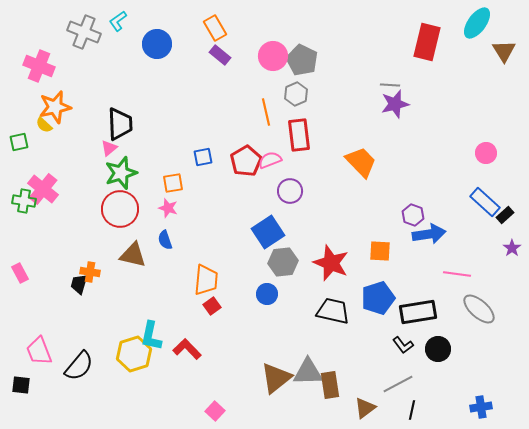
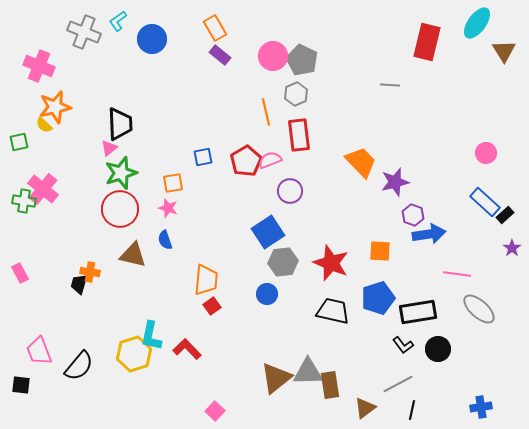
blue circle at (157, 44): moved 5 px left, 5 px up
purple star at (395, 104): moved 78 px down
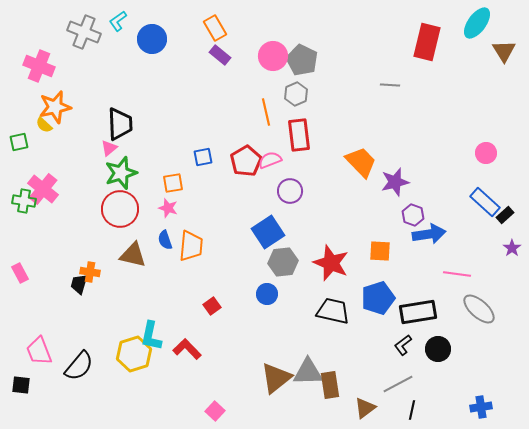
orange trapezoid at (206, 280): moved 15 px left, 34 px up
black L-shape at (403, 345): rotated 90 degrees clockwise
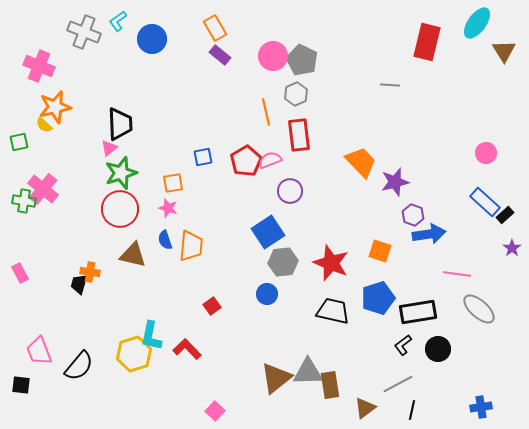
orange square at (380, 251): rotated 15 degrees clockwise
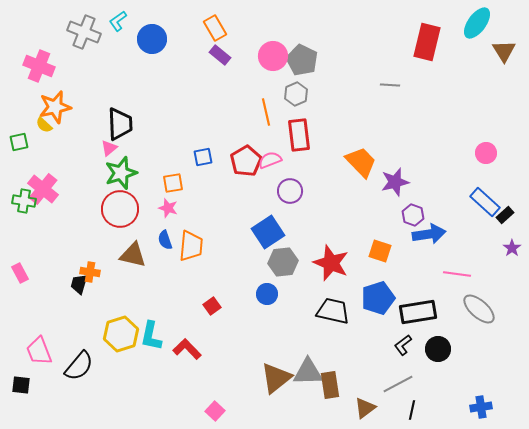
yellow hexagon at (134, 354): moved 13 px left, 20 px up
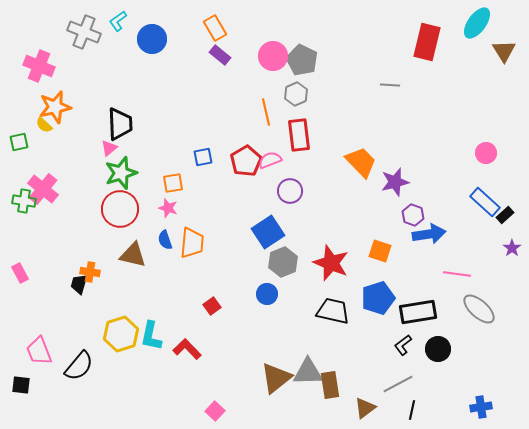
orange trapezoid at (191, 246): moved 1 px right, 3 px up
gray hexagon at (283, 262): rotated 16 degrees counterclockwise
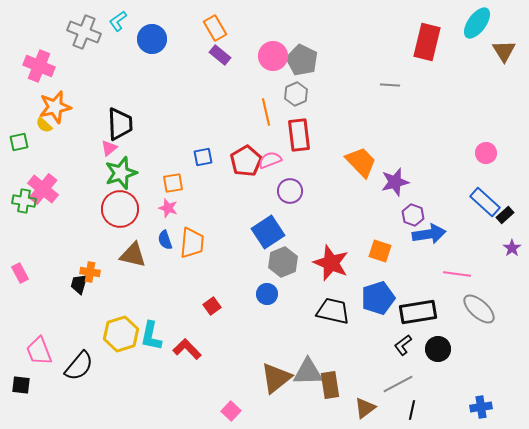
pink square at (215, 411): moved 16 px right
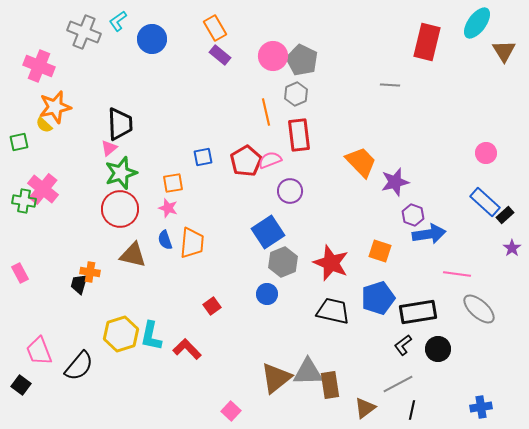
black square at (21, 385): rotated 30 degrees clockwise
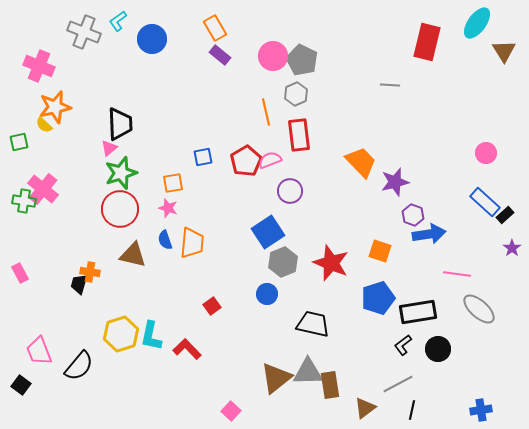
black trapezoid at (333, 311): moved 20 px left, 13 px down
blue cross at (481, 407): moved 3 px down
